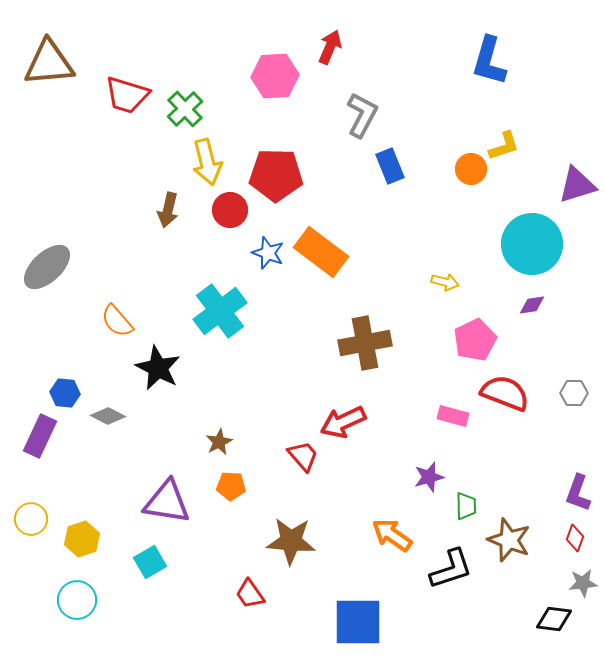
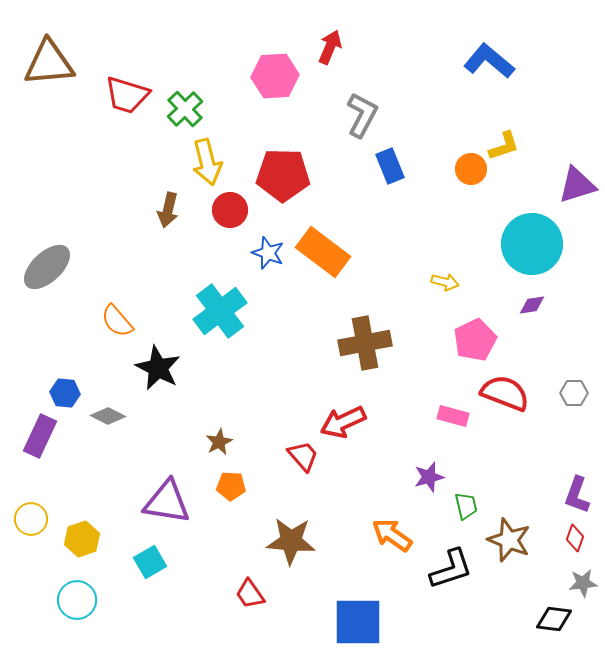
blue L-shape at (489, 61): rotated 114 degrees clockwise
red pentagon at (276, 175): moved 7 px right
orange rectangle at (321, 252): moved 2 px right
purple L-shape at (578, 493): moved 1 px left, 2 px down
green trapezoid at (466, 506): rotated 12 degrees counterclockwise
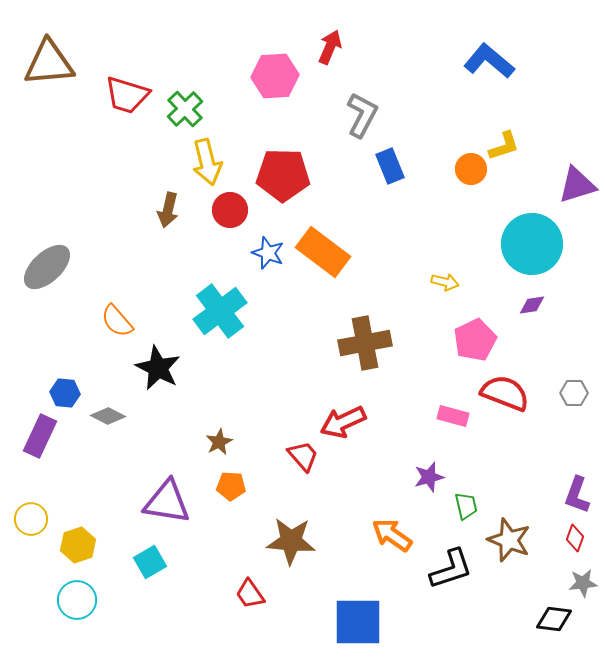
yellow hexagon at (82, 539): moved 4 px left, 6 px down
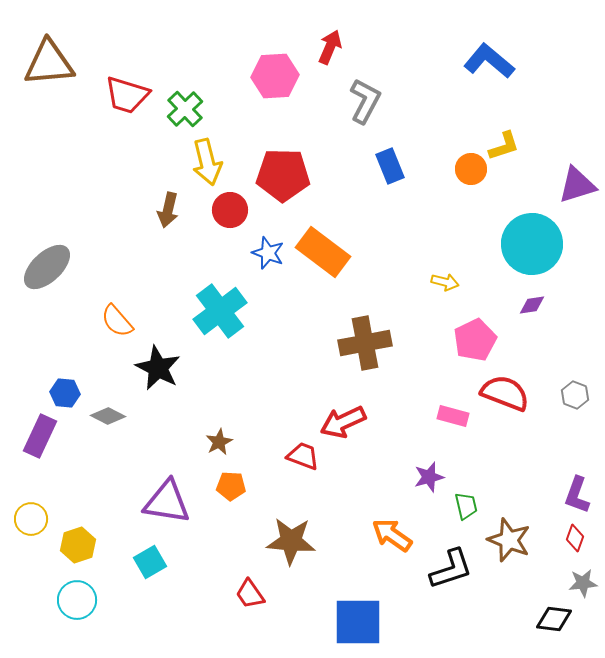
gray L-shape at (362, 115): moved 3 px right, 14 px up
gray hexagon at (574, 393): moved 1 px right, 2 px down; rotated 20 degrees clockwise
red trapezoid at (303, 456): rotated 28 degrees counterclockwise
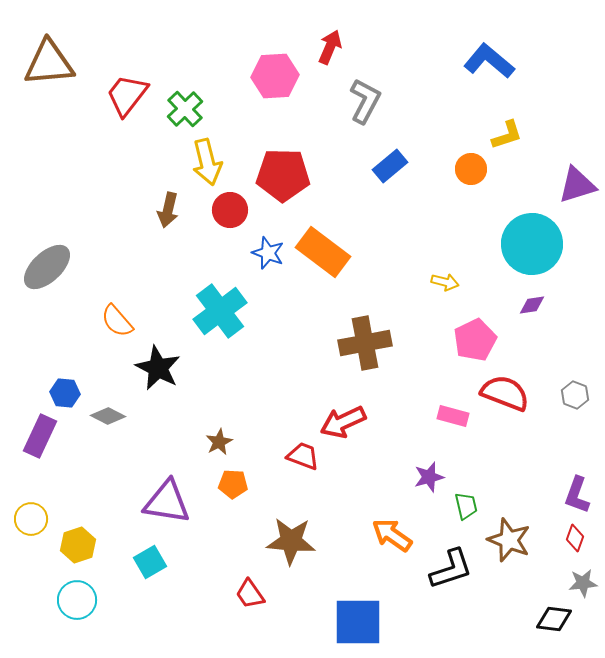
red trapezoid at (127, 95): rotated 111 degrees clockwise
yellow L-shape at (504, 146): moved 3 px right, 11 px up
blue rectangle at (390, 166): rotated 72 degrees clockwise
orange pentagon at (231, 486): moved 2 px right, 2 px up
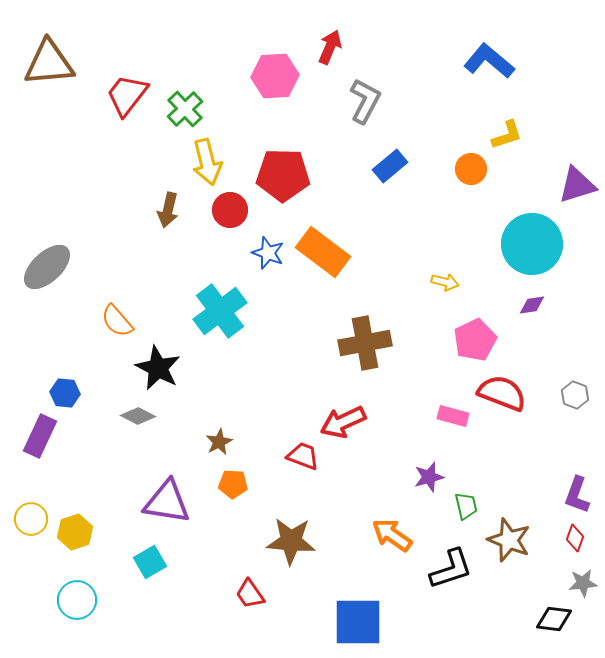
red semicircle at (505, 393): moved 3 px left
gray diamond at (108, 416): moved 30 px right
yellow hexagon at (78, 545): moved 3 px left, 13 px up
